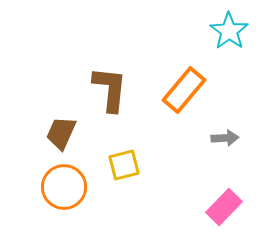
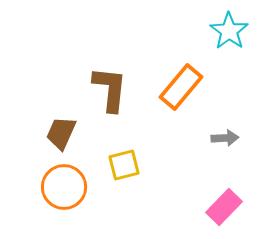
orange rectangle: moved 3 px left, 3 px up
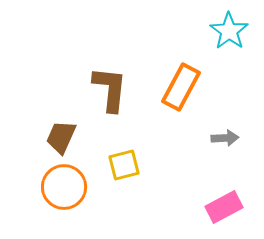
orange rectangle: rotated 12 degrees counterclockwise
brown trapezoid: moved 4 px down
pink rectangle: rotated 18 degrees clockwise
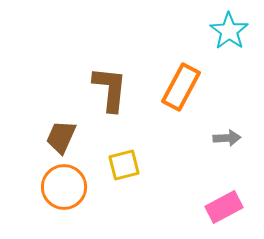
gray arrow: moved 2 px right
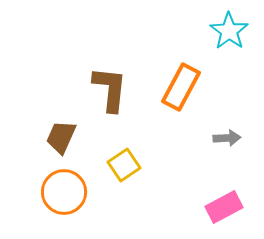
yellow square: rotated 20 degrees counterclockwise
orange circle: moved 5 px down
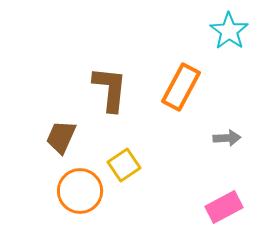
orange circle: moved 16 px right, 1 px up
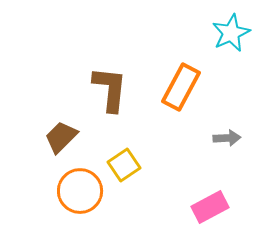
cyan star: moved 2 px right, 2 px down; rotated 12 degrees clockwise
brown trapezoid: rotated 21 degrees clockwise
pink rectangle: moved 14 px left
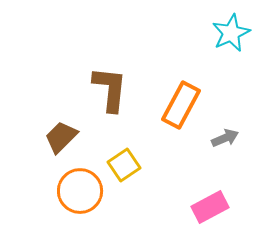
orange rectangle: moved 18 px down
gray arrow: moved 2 px left; rotated 20 degrees counterclockwise
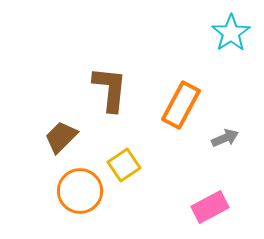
cyan star: rotated 9 degrees counterclockwise
